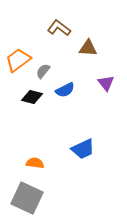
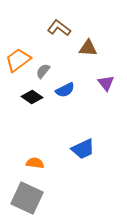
black diamond: rotated 20 degrees clockwise
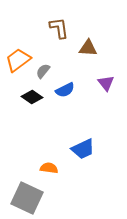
brown L-shape: rotated 45 degrees clockwise
orange semicircle: moved 14 px right, 5 px down
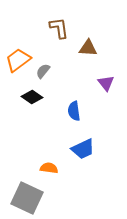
blue semicircle: moved 9 px right, 21 px down; rotated 108 degrees clockwise
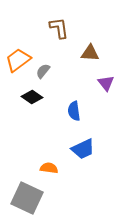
brown triangle: moved 2 px right, 5 px down
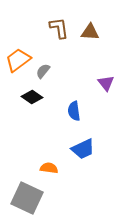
brown triangle: moved 21 px up
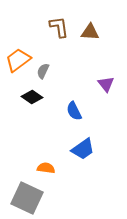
brown L-shape: moved 1 px up
gray semicircle: rotated 14 degrees counterclockwise
purple triangle: moved 1 px down
blue semicircle: rotated 18 degrees counterclockwise
blue trapezoid: rotated 10 degrees counterclockwise
orange semicircle: moved 3 px left
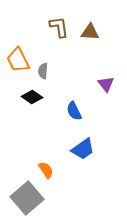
orange trapezoid: rotated 80 degrees counterclockwise
gray semicircle: rotated 21 degrees counterclockwise
orange semicircle: moved 2 px down; rotated 48 degrees clockwise
gray square: rotated 24 degrees clockwise
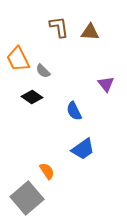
orange trapezoid: moved 1 px up
gray semicircle: rotated 49 degrees counterclockwise
orange semicircle: moved 1 px right, 1 px down
